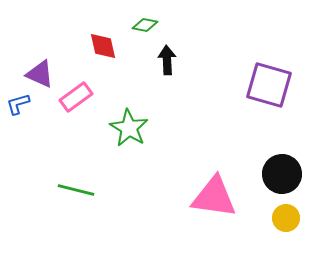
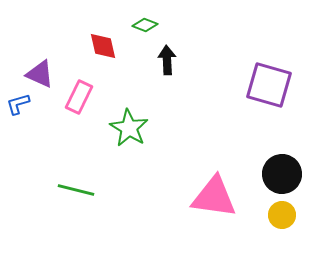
green diamond: rotated 10 degrees clockwise
pink rectangle: moved 3 px right; rotated 28 degrees counterclockwise
yellow circle: moved 4 px left, 3 px up
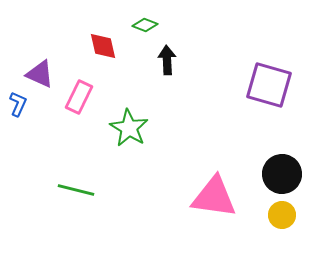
blue L-shape: rotated 130 degrees clockwise
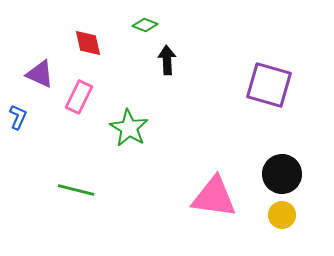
red diamond: moved 15 px left, 3 px up
blue L-shape: moved 13 px down
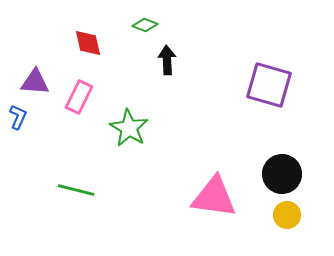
purple triangle: moved 5 px left, 8 px down; rotated 20 degrees counterclockwise
yellow circle: moved 5 px right
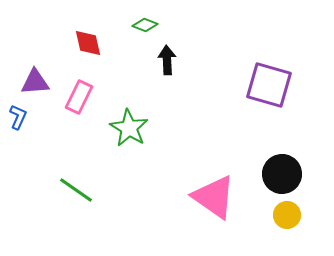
purple triangle: rotated 8 degrees counterclockwise
green line: rotated 21 degrees clockwise
pink triangle: rotated 27 degrees clockwise
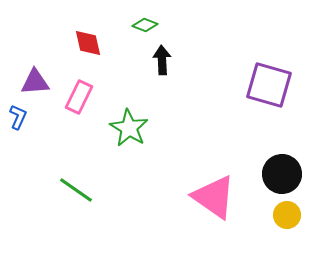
black arrow: moved 5 px left
